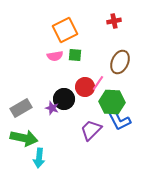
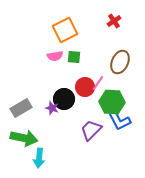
red cross: rotated 24 degrees counterclockwise
green square: moved 1 px left, 2 px down
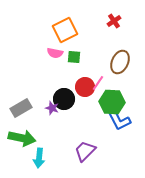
pink semicircle: moved 3 px up; rotated 21 degrees clockwise
purple trapezoid: moved 6 px left, 21 px down
green arrow: moved 2 px left
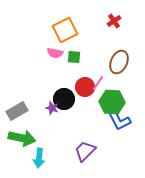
brown ellipse: moved 1 px left
gray rectangle: moved 4 px left, 3 px down
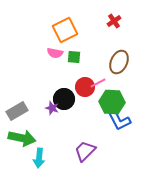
pink line: rotated 28 degrees clockwise
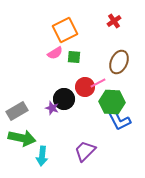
pink semicircle: rotated 42 degrees counterclockwise
cyan arrow: moved 3 px right, 2 px up
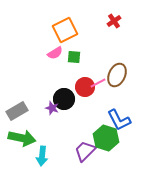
brown ellipse: moved 2 px left, 13 px down
green hexagon: moved 6 px left, 36 px down; rotated 15 degrees clockwise
